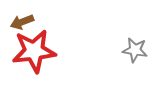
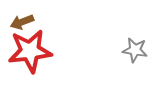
red star: moved 4 px left
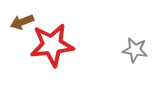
red star: moved 22 px right, 6 px up
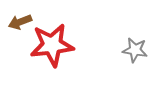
brown arrow: moved 2 px left
